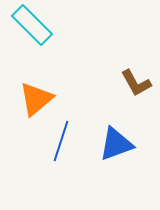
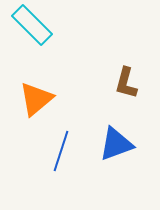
brown L-shape: moved 10 px left; rotated 44 degrees clockwise
blue line: moved 10 px down
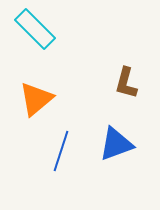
cyan rectangle: moved 3 px right, 4 px down
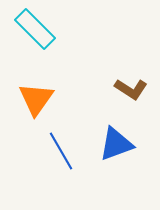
brown L-shape: moved 5 px right, 6 px down; rotated 72 degrees counterclockwise
orange triangle: rotated 15 degrees counterclockwise
blue line: rotated 48 degrees counterclockwise
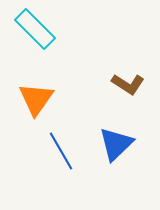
brown L-shape: moved 3 px left, 5 px up
blue triangle: rotated 24 degrees counterclockwise
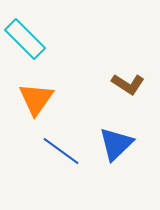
cyan rectangle: moved 10 px left, 10 px down
blue line: rotated 24 degrees counterclockwise
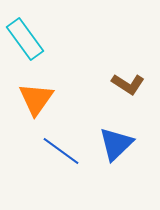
cyan rectangle: rotated 9 degrees clockwise
